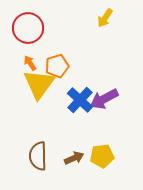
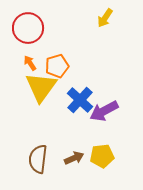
yellow triangle: moved 2 px right, 3 px down
purple arrow: moved 12 px down
brown semicircle: moved 3 px down; rotated 8 degrees clockwise
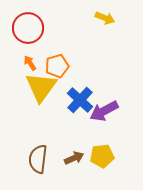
yellow arrow: rotated 102 degrees counterclockwise
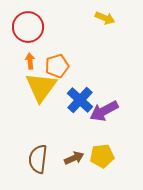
red circle: moved 1 px up
orange arrow: moved 2 px up; rotated 28 degrees clockwise
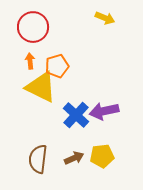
red circle: moved 5 px right
yellow triangle: rotated 40 degrees counterclockwise
blue cross: moved 4 px left, 15 px down
purple arrow: rotated 16 degrees clockwise
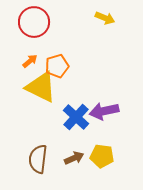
red circle: moved 1 px right, 5 px up
orange arrow: rotated 56 degrees clockwise
blue cross: moved 2 px down
yellow pentagon: rotated 15 degrees clockwise
